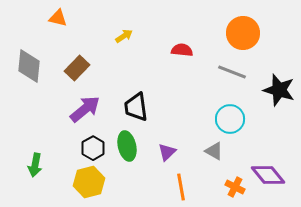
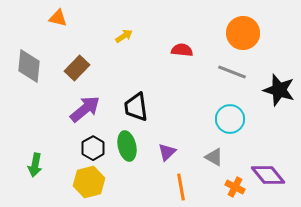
gray triangle: moved 6 px down
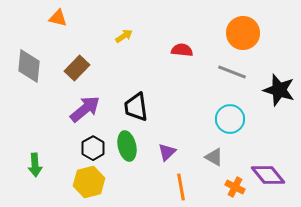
green arrow: rotated 15 degrees counterclockwise
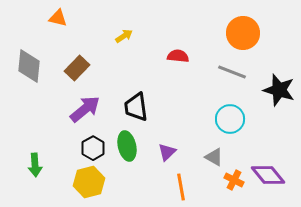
red semicircle: moved 4 px left, 6 px down
orange cross: moved 1 px left, 7 px up
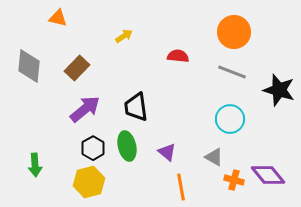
orange circle: moved 9 px left, 1 px up
purple triangle: rotated 36 degrees counterclockwise
orange cross: rotated 12 degrees counterclockwise
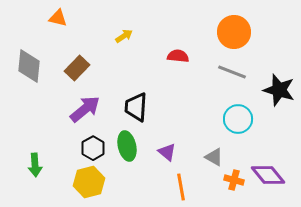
black trapezoid: rotated 12 degrees clockwise
cyan circle: moved 8 px right
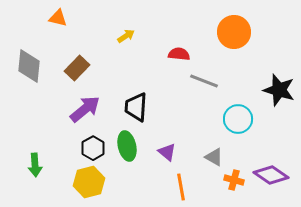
yellow arrow: moved 2 px right
red semicircle: moved 1 px right, 2 px up
gray line: moved 28 px left, 9 px down
purple diamond: moved 3 px right; rotated 16 degrees counterclockwise
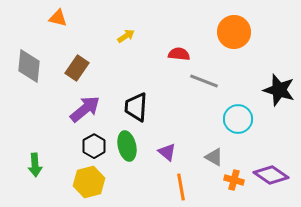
brown rectangle: rotated 10 degrees counterclockwise
black hexagon: moved 1 px right, 2 px up
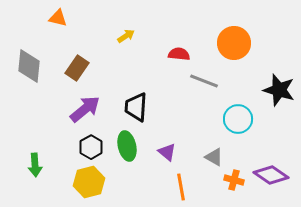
orange circle: moved 11 px down
black hexagon: moved 3 px left, 1 px down
